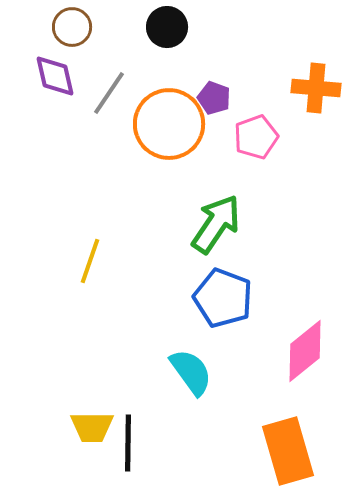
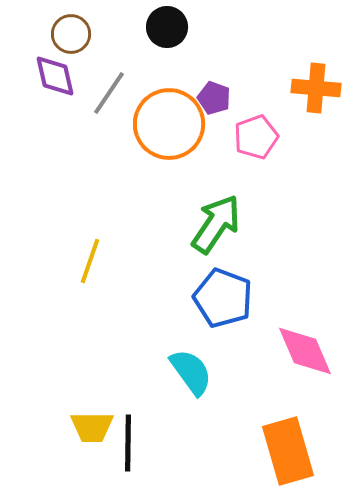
brown circle: moved 1 px left, 7 px down
pink diamond: rotated 74 degrees counterclockwise
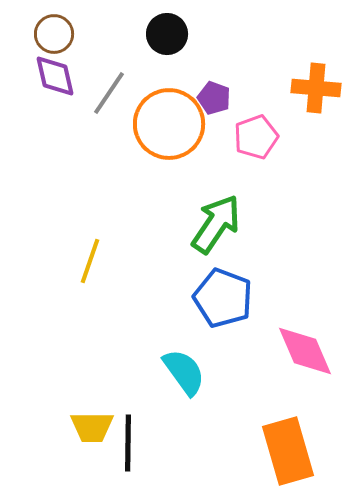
black circle: moved 7 px down
brown circle: moved 17 px left
cyan semicircle: moved 7 px left
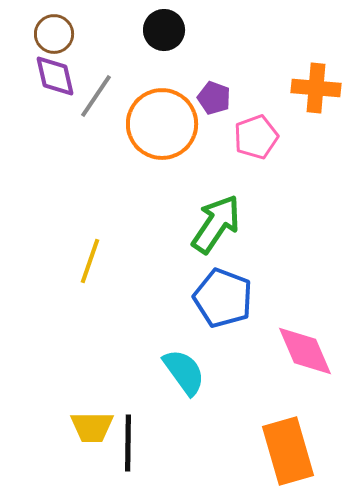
black circle: moved 3 px left, 4 px up
gray line: moved 13 px left, 3 px down
orange circle: moved 7 px left
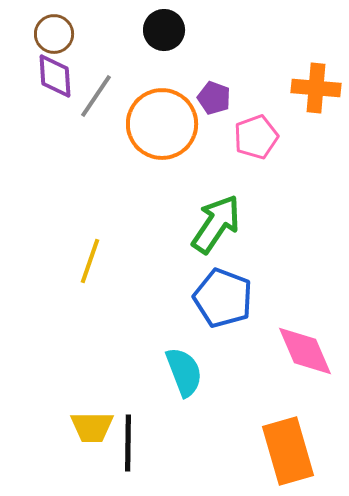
purple diamond: rotated 9 degrees clockwise
cyan semicircle: rotated 15 degrees clockwise
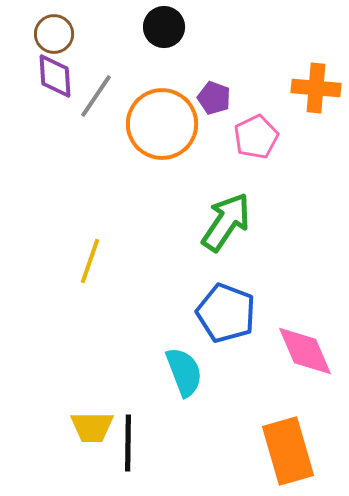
black circle: moved 3 px up
pink pentagon: rotated 6 degrees counterclockwise
green arrow: moved 10 px right, 2 px up
blue pentagon: moved 3 px right, 15 px down
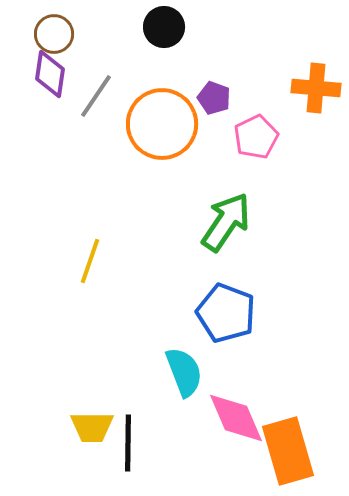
purple diamond: moved 5 px left, 2 px up; rotated 12 degrees clockwise
pink diamond: moved 69 px left, 67 px down
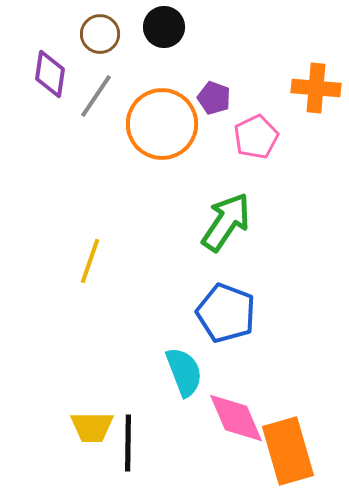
brown circle: moved 46 px right
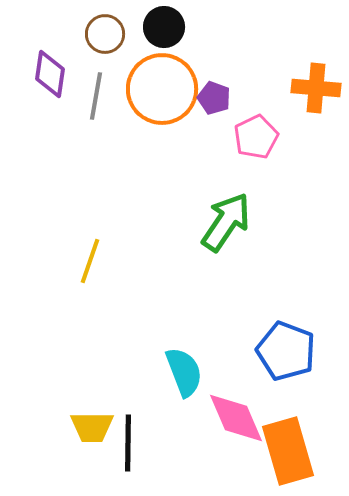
brown circle: moved 5 px right
gray line: rotated 24 degrees counterclockwise
orange circle: moved 35 px up
blue pentagon: moved 60 px right, 38 px down
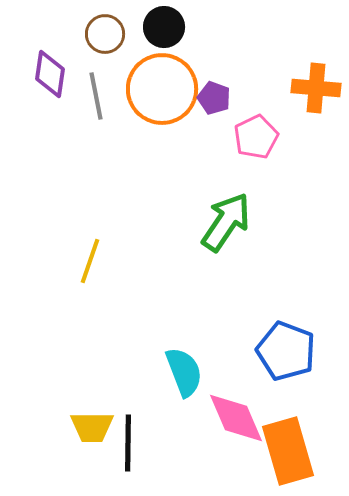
gray line: rotated 21 degrees counterclockwise
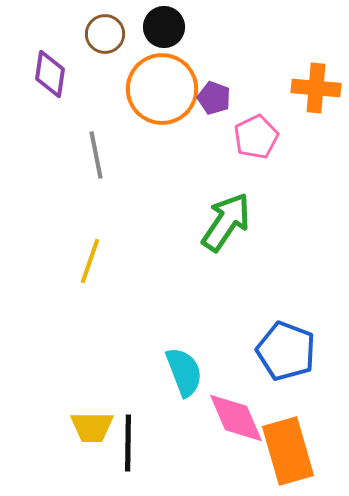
gray line: moved 59 px down
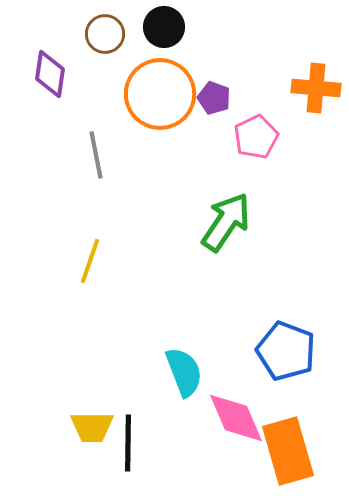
orange circle: moved 2 px left, 5 px down
